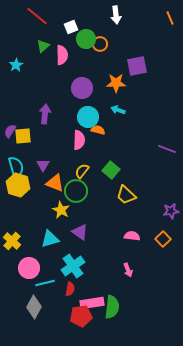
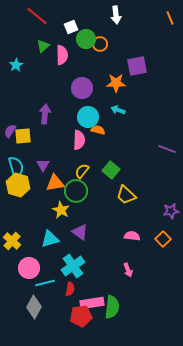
orange triangle at (55, 183): rotated 30 degrees counterclockwise
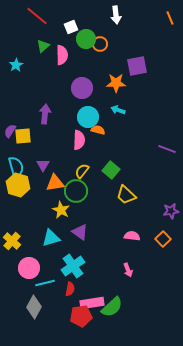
cyan triangle at (50, 239): moved 1 px right, 1 px up
green semicircle at (112, 307): rotated 40 degrees clockwise
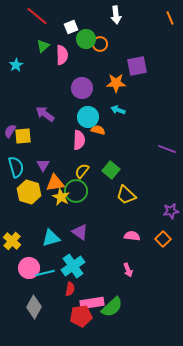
purple arrow at (45, 114): rotated 60 degrees counterclockwise
yellow hexagon at (18, 185): moved 11 px right, 7 px down
yellow star at (61, 210): moved 13 px up
cyan line at (45, 283): moved 10 px up
